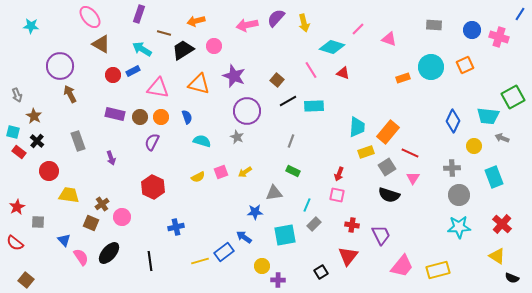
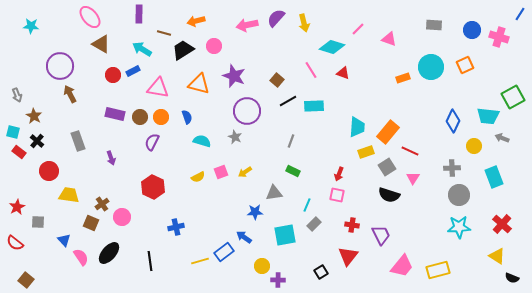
purple rectangle at (139, 14): rotated 18 degrees counterclockwise
gray star at (237, 137): moved 2 px left
red line at (410, 153): moved 2 px up
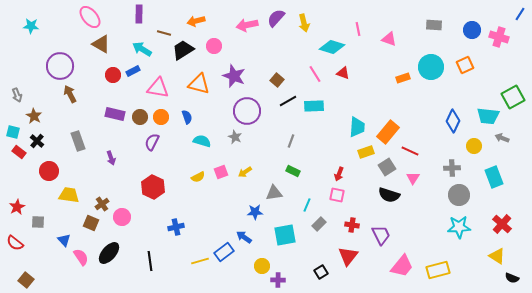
pink line at (358, 29): rotated 56 degrees counterclockwise
pink line at (311, 70): moved 4 px right, 4 px down
gray rectangle at (314, 224): moved 5 px right
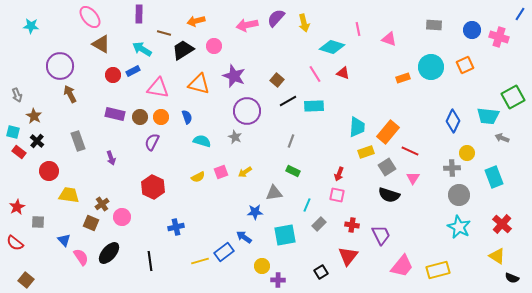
yellow circle at (474, 146): moved 7 px left, 7 px down
cyan star at (459, 227): rotated 30 degrees clockwise
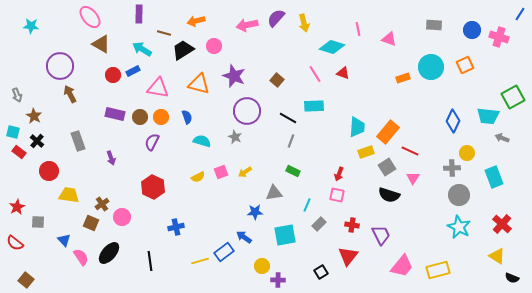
black line at (288, 101): moved 17 px down; rotated 60 degrees clockwise
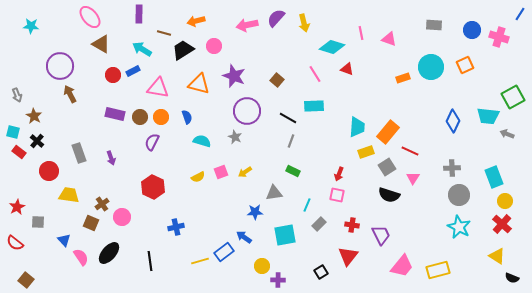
pink line at (358, 29): moved 3 px right, 4 px down
red triangle at (343, 73): moved 4 px right, 4 px up
gray arrow at (502, 138): moved 5 px right, 4 px up
gray rectangle at (78, 141): moved 1 px right, 12 px down
yellow circle at (467, 153): moved 38 px right, 48 px down
